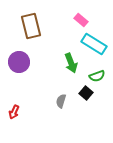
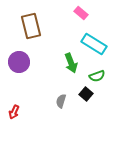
pink rectangle: moved 7 px up
black square: moved 1 px down
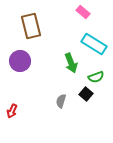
pink rectangle: moved 2 px right, 1 px up
purple circle: moved 1 px right, 1 px up
green semicircle: moved 1 px left, 1 px down
red arrow: moved 2 px left, 1 px up
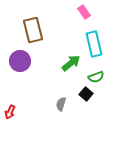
pink rectangle: moved 1 px right; rotated 16 degrees clockwise
brown rectangle: moved 2 px right, 4 px down
cyan rectangle: rotated 45 degrees clockwise
green arrow: rotated 108 degrees counterclockwise
gray semicircle: moved 3 px down
red arrow: moved 2 px left, 1 px down
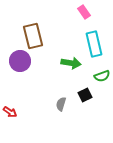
brown rectangle: moved 6 px down
green arrow: rotated 48 degrees clockwise
green semicircle: moved 6 px right, 1 px up
black square: moved 1 px left, 1 px down; rotated 24 degrees clockwise
red arrow: rotated 80 degrees counterclockwise
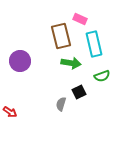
pink rectangle: moved 4 px left, 7 px down; rotated 32 degrees counterclockwise
brown rectangle: moved 28 px right
black square: moved 6 px left, 3 px up
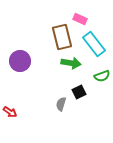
brown rectangle: moved 1 px right, 1 px down
cyan rectangle: rotated 25 degrees counterclockwise
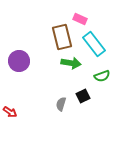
purple circle: moved 1 px left
black square: moved 4 px right, 4 px down
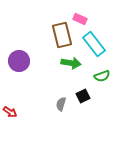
brown rectangle: moved 2 px up
